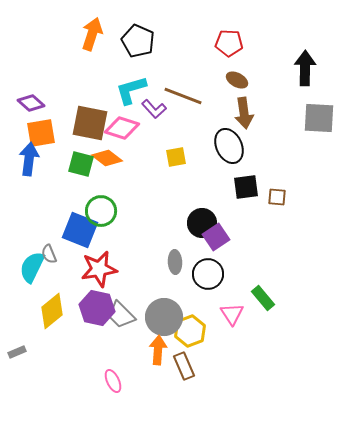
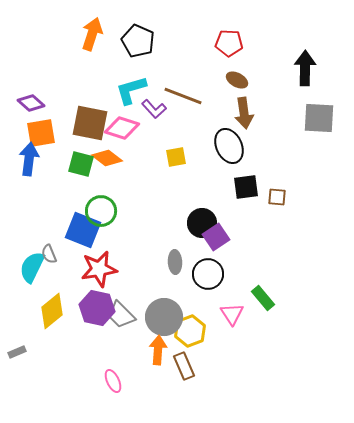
blue square at (80, 230): moved 3 px right
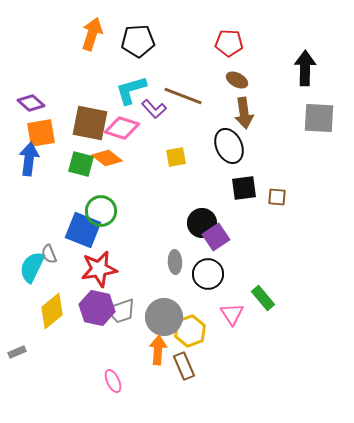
black pentagon at (138, 41): rotated 28 degrees counterclockwise
black square at (246, 187): moved 2 px left, 1 px down
gray trapezoid at (121, 315): moved 4 px up; rotated 64 degrees counterclockwise
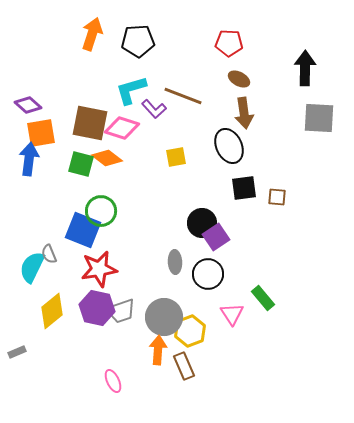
brown ellipse at (237, 80): moved 2 px right, 1 px up
purple diamond at (31, 103): moved 3 px left, 2 px down
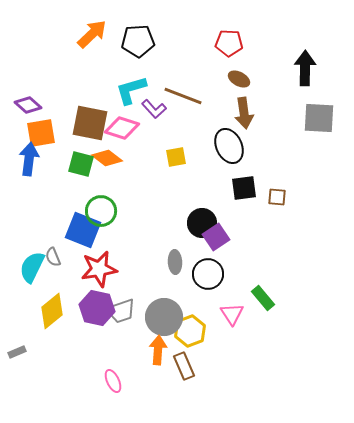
orange arrow at (92, 34): rotated 28 degrees clockwise
gray semicircle at (49, 254): moved 4 px right, 3 px down
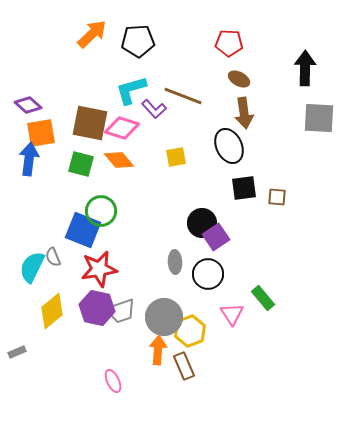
orange diamond at (107, 158): moved 12 px right, 2 px down; rotated 12 degrees clockwise
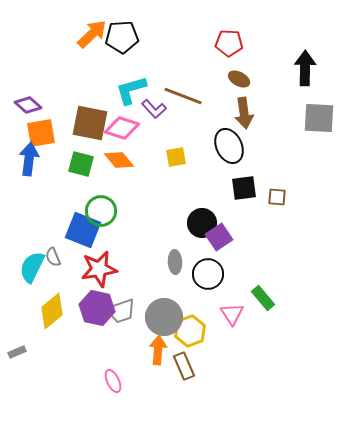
black pentagon at (138, 41): moved 16 px left, 4 px up
purple square at (216, 237): moved 3 px right
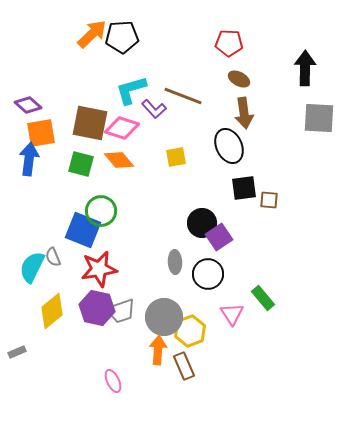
brown square at (277, 197): moved 8 px left, 3 px down
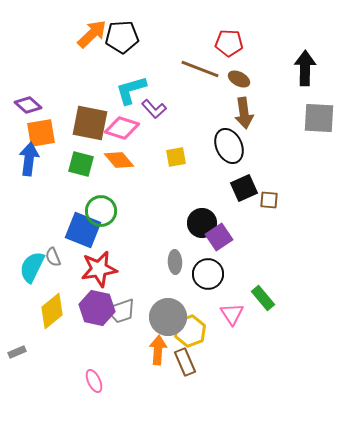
brown line at (183, 96): moved 17 px right, 27 px up
black square at (244, 188): rotated 16 degrees counterclockwise
gray circle at (164, 317): moved 4 px right
brown rectangle at (184, 366): moved 1 px right, 4 px up
pink ellipse at (113, 381): moved 19 px left
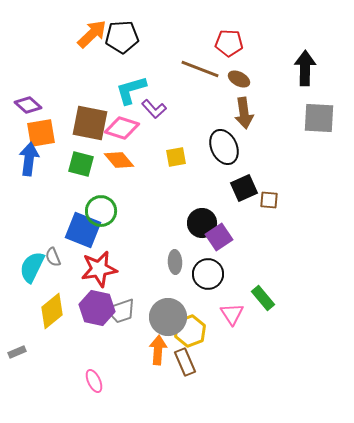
black ellipse at (229, 146): moved 5 px left, 1 px down
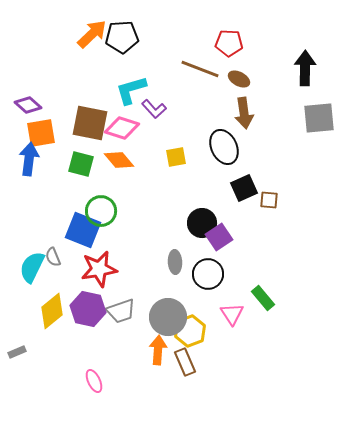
gray square at (319, 118): rotated 8 degrees counterclockwise
purple hexagon at (97, 308): moved 9 px left, 1 px down
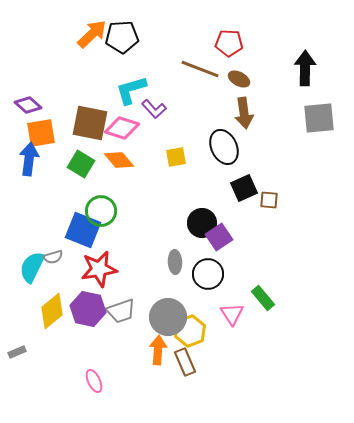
green square at (81, 164): rotated 16 degrees clockwise
gray semicircle at (53, 257): rotated 84 degrees counterclockwise
